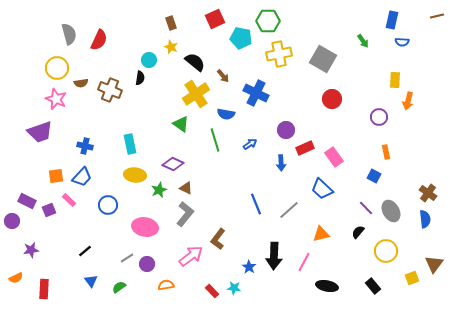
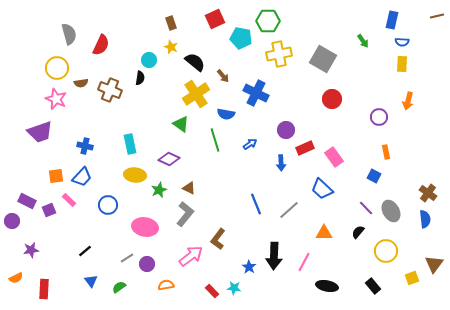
red semicircle at (99, 40): moved 2 px right, 5 px down
yellow rectangle at (395, 80): moved 7 px right, 16 px up
purple diamond at (173, 164): moved 4 px left, 5 px up
brown triangle at (186, 188): moved 3 px right
orange triangle at (321, 234): moved 3 px right, 1 px up; rotated 12 degrees clockwise
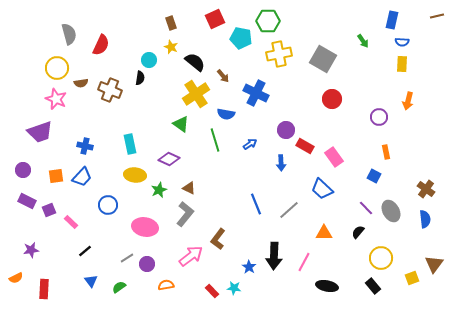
red rectangle at (305, 148): moved 2 px up; rotated 54 degrees clockwise
brown cross at (428, 193): moved 2 px left, 4 px up
pink rectangle at (69, 200): moved 2 px right, 22 px down
purple circle at (12, 221): moved 11 px right, 51 px up
yellow circle at (386, 251): moved 5 px left, 7 px down
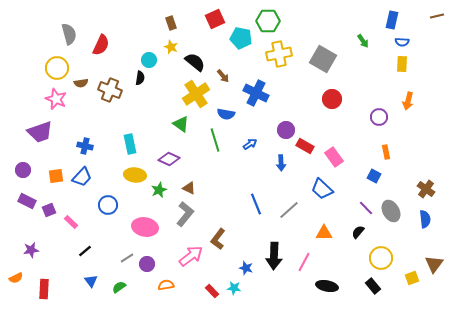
blue star at (249, 267): moved 3 px left, 1 px down; rotated 16 degrees counterclockwise
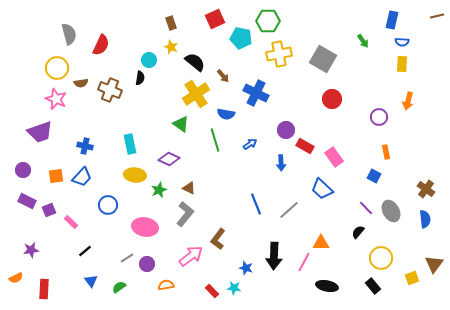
orange triangle at (324, 233): moved 3 px left, 10 px down
